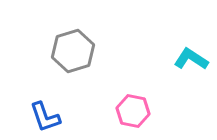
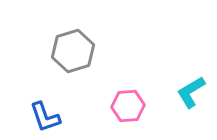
cyan L-shape: moved 33 px down; rotated 64 degrees counterclockwise
pink hexagon: moved 5 px left, 5 px up; rotated 16 degrees counterclockwise
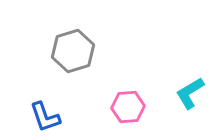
cyan L-shape: moved 1 px left, 1 px down
pink hexagon: moved 1 px down
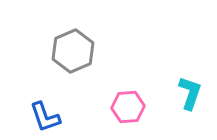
gray hexagon: rotated 6 degrees counterclockwise
cyan L-shape: rotated 140 degrees clockwise
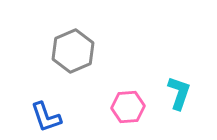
cyan L-shape: moved 11 px left
blue L-shape: moved 1 px right
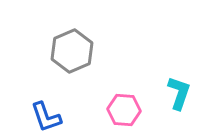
gray hexagon: moved 1 px left
pink hexagon: moved 4 px left, 3 px down; rotated 8 degrees clockwise
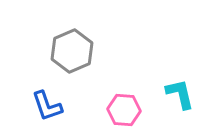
cyan L-shape: moved 1 px right, 1 px down; rotated 32 degrees counterclockwise
blue L-shape: moved 1 px right, 11 px up
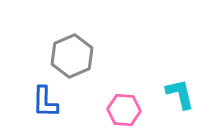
gray hexagon: moved 5 px down
blue L-shape: moved 2 px left, 4 px up; rotated 20 degrees clockwise
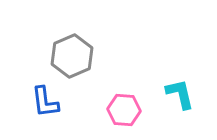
blue L-shape: rotated 8 degrees counterclockwise
